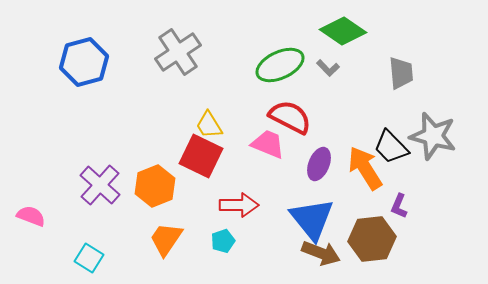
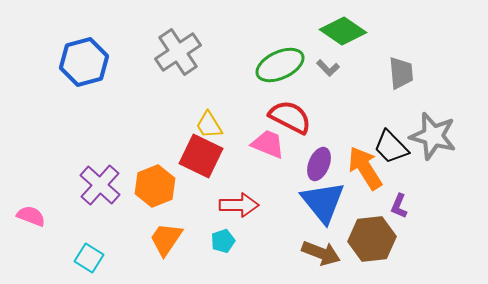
blue triangle: moved 11 px right, 17 px up
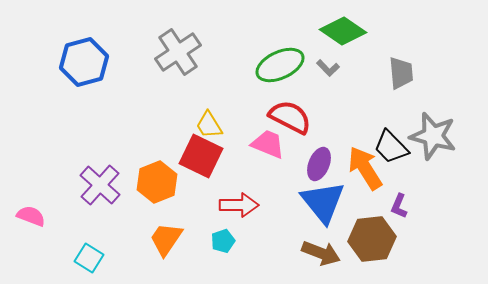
orange hexagon: moved 2 px right, 4 px up
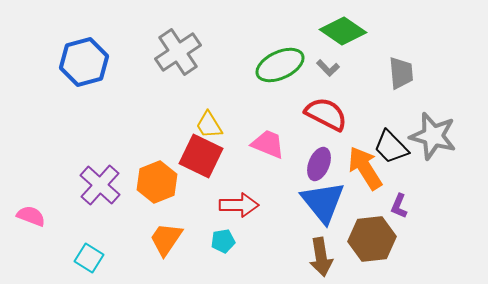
red semicircle: moved 36 px right, 3 px up
cyan pentagon: rotated 10 degrees clockwise
brown arrow: moved 4 px down; rotated 60 degrees clockwise
